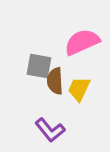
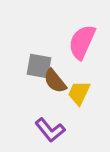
pink semicircle: rotated 42 degrees counterclockwise
brown semicircle: rotated 36 degrees counterclockwise
yellow trapezoid: moved 4 px down
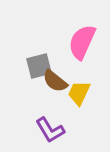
gray square: rotated 24 degrees counterclockwise
brown semicircle: rotated 12 degrees counterclockwise
purple L-shape: rotated 8 degrees clockwise
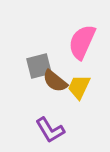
yellow trapezoid: moved 6 px up
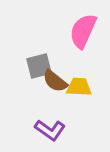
pink semicircle: moved 1 px right, 11 px up
yellow trapezoid: rotated 68 degrees clockwise
purple L-shape: rotated 24 degrees counterclockwise
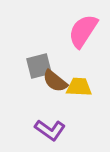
pink semicircle: rotated 9 degrees clockwise
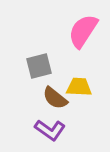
brown semicircle: moved 17 px down
